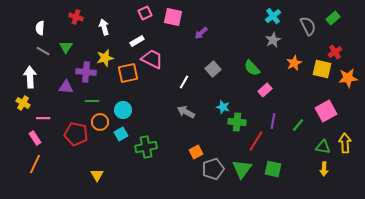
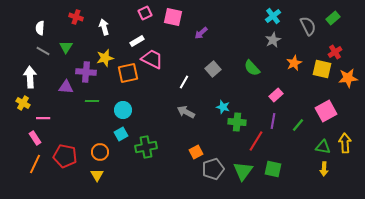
pink rectangle at (265, 90): moved 11 px right, 5 px down
orange circle at (100, 122): moved 30 px down
red pentagon at (76, 134): moved 11 px left, 22 px down
green triangle at (242, 169): moved 1 px right, 2 px down
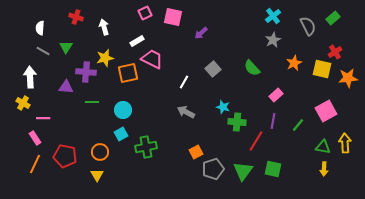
green line at (92, 101): moved 1 px down
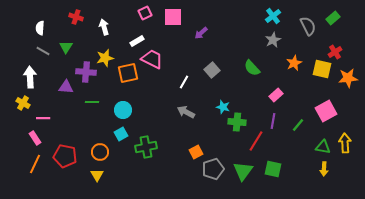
pink square at (173, 17): rotated 12 degrees counterclockwise
gray square at (213, 69): moved 1 px left, 1 px down
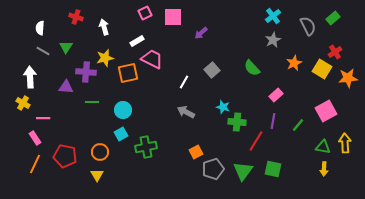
yellow square at (322, 69): rotated 18 degrees clockwise
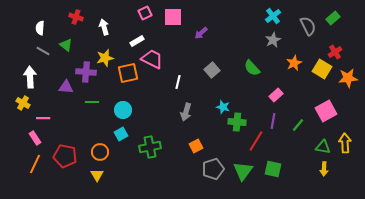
green triangle at (66, 47): moved 2 px up; rotated 24 degrees counterclockwise
white line at (184, 82): moved 6 px left; rotated 16 degrees counterclockwise
gray arrow at (186, 112): rotated 102 degrees counterclockwise
green cross at (146, 147): moved 4 px right
orange square at (196, 152): moved 6 px up
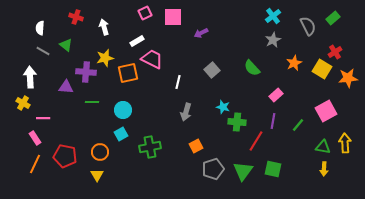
purple arrow at (201, 33): rotated 16 degrees clockwise
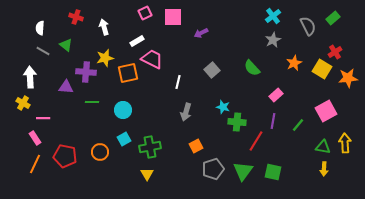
cyan square at (121, 134): moved 3 px right, 5 px down
green square at (273, 169): moved 3 px down
yellow triangle at (97, 175): moved 50 px right, 1 px up
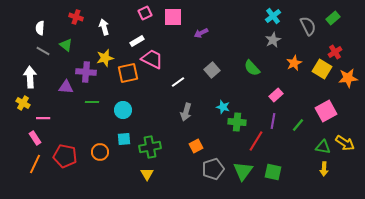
white line at (178, 82): rotated 40 degrees clockwise
cyan square at (124, 139): rotated 24 degrees clockwise
yellow arrow at (345, 143): rotated 126 degrees clockwise
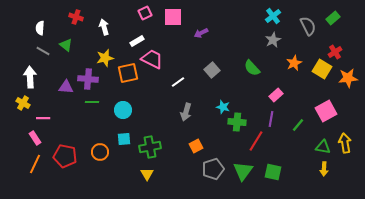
purple cross at (86, 72): moved 2 px right, 7 px down
purple line at (273, 121): moved 2 px left, 2 px up
yellow arrow at (345, 143): rotated 132 degrees counterclockwise
